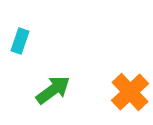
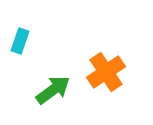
orange cross: moved 24 px left, 20 px up; rotated 9 degrees clockwise
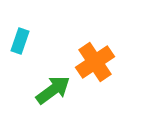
orange cross: moved 11 px left, 10 px up
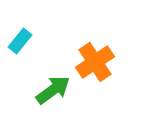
cyan rectangle: rotated 20 degrees clockwise
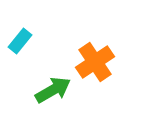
green arrow: rotated 6 degrees clockwise
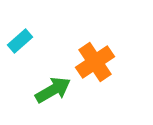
cyan rectangle: rotated 10 degrees clockwise
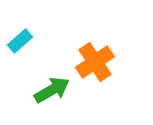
green arrow: moved 1 px left
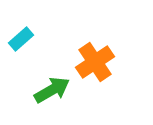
cyan rectangle: moved 1 px right, 2 px up
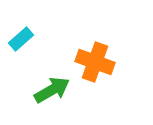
orange cross: rotated 36 degrees counterclockwise
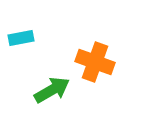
cyan rectangle: moved 1 px up; rotated 30 degrees clockwise
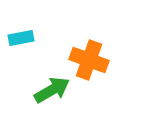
orange cross: moved 6 px left, 2 px up
